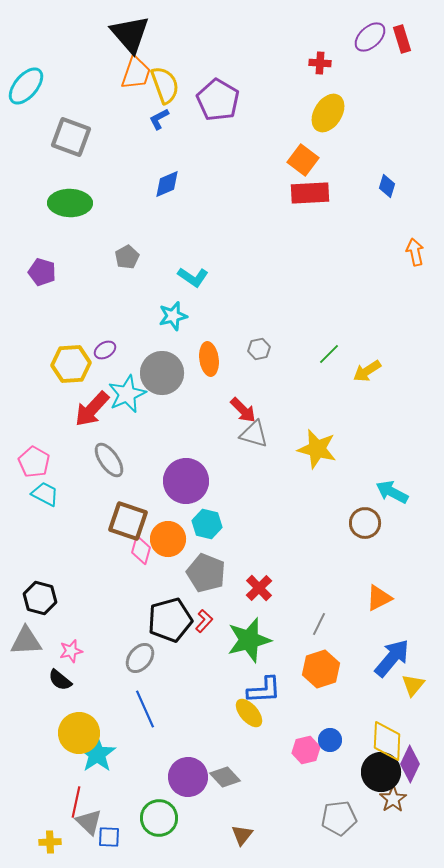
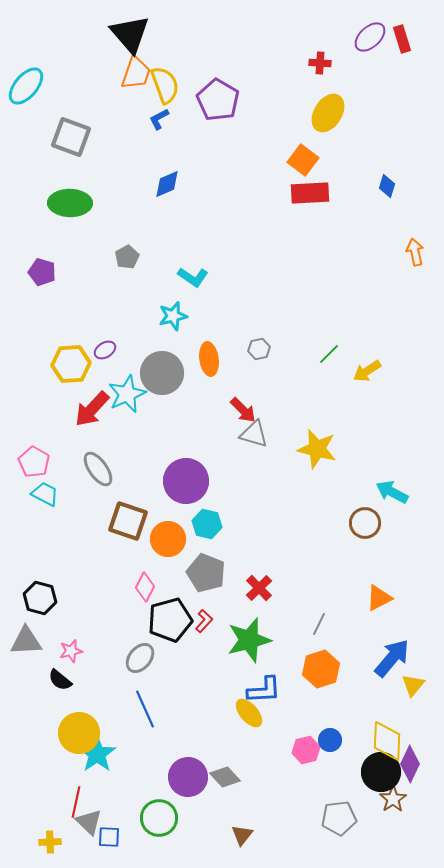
gray ellipse at (109, 460): moved 11 px left, 9 px down
pink diamond at (141, 550): moved 4 px right, 37 px down; rotated 12 degrees clockwise
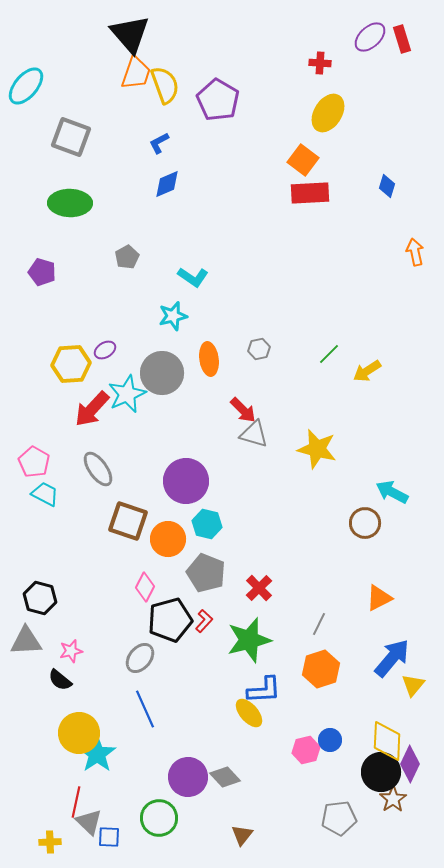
blue L-shape at (159, 119): moved 24 px down
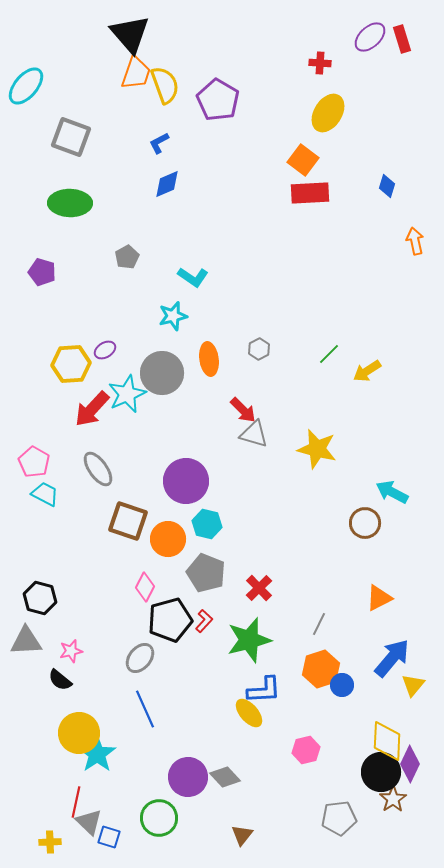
orange arrow at (415, 252): moved 11 px up
gray hexagon at (259, 349): rotated 15 degrees counterclockwise
blue circle at (330, 740): moved 12 px right, 55 px up
blue square at (109, 837): rotated 15 degrees clockwise
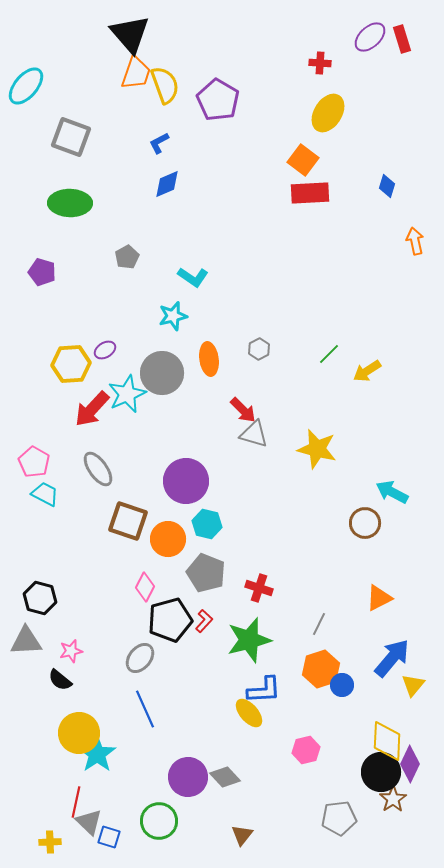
red cross at (259, 588): rotated 28 degrees counterclockwise
green circle at (159, 818): moved 3 px down
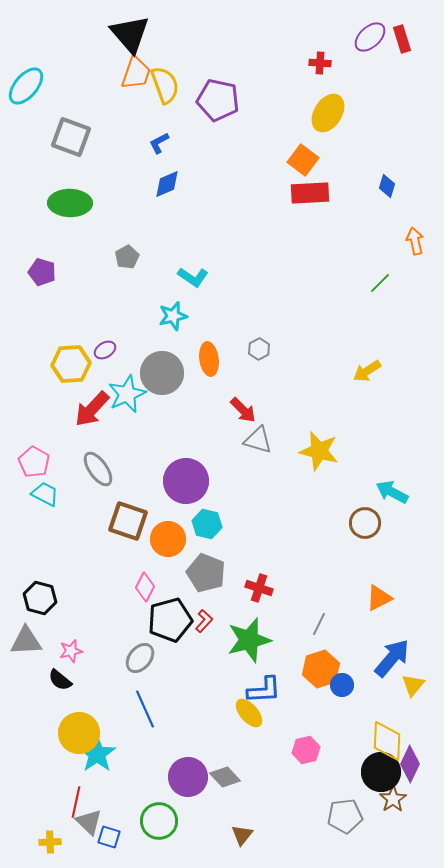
purple pentagon at (218, 100): rotated 18 degrees counterclockwise
green line at (329, 354): moved 51 px right, 71 px up
gray triangle at (254, 434): moved 4 px right, 6 px down
yellow star at (317, 449): moved 2 px right, 2 px down
gray pentagon at (339, 818): moved 6 px right, 2 px up
